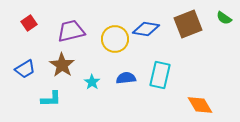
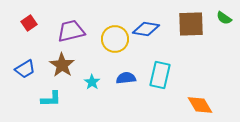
brown square: moved 3 px right; rotated 20 degrees clockwise
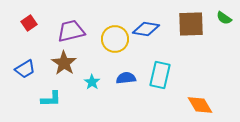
brown star: moved 2 px right, 2 px up
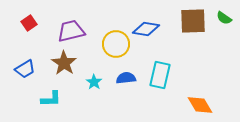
brown square: moved 2 px right, 3 px up
yellow circle: moved 1 px right, 5 px down
cyan star: moved 2 px right
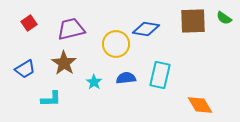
purple trapezoid: moved 2 px up
